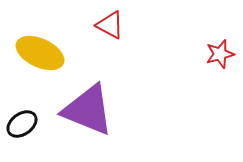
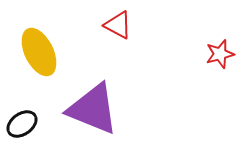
red triangle: moved 8 px right
yellow ellipse: moved 1 px left, 1 px up; rotated 39 degrees clockwise
purple triangle: moved 5 px right, 1 px up
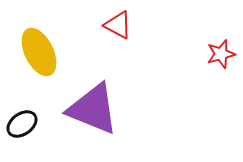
red star: moved 1 px right
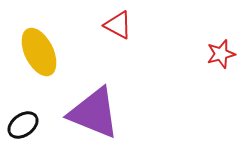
purple triangle: moved 1 px right, 4 px down
black ellipse: moved 1 px right, 1 px down
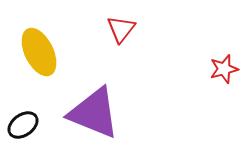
red triangle: moved 3 px right, 4 px down; rotated 40 degrees clockwise
red star: moved 3 px right, 15 px down
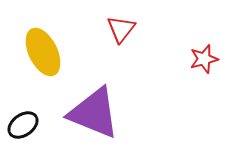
yellow ellipse: moved 4 px right
red star: moved 20 px left, 10 px up
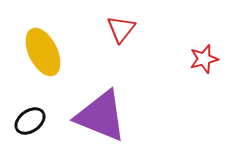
purple triangle: moved 7 px right, 3 px down
black ellipse: moved 7 px right, 4 px up
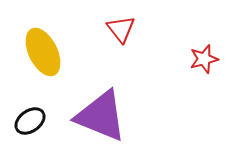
red triangle: rotated 16 degrees counterclockwise
